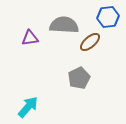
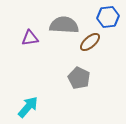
gray pentagon: rotated 20 degrees counterclockwise
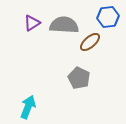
purple triangle: moved 2 px right, 15 px up; rotated 24 degrees counterclockwise
cyan arrow: rotated 20 degrees counterclockwise
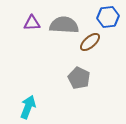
purple triangle: rotated 30 degrees clockwise
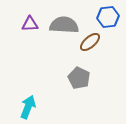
purple triangle: moved 2 px left, 1 px down
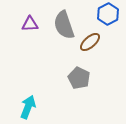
blue hexagon: moved 3 px up; rotated 20 degrees counterclockwise
gray semicircle: rotated 112 degrees counterclockwise
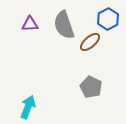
blue hexagon: moved 5 px down
gray pentagon: moved 12 px right, 9 px down
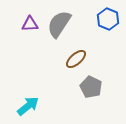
blue hexagon: rotated 10 degrees counterclockwise
gray semicircle: moved 5 px left, 1 px up; rotated 52 degrees clockwise
brown ellipse: moved 14 px left, 17 px down
cyan arrow: moved 1 px up; rotated 30 degrees clockwise
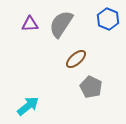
gray semicircle: moved 2 px right
